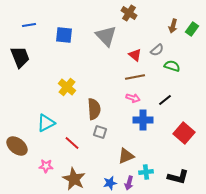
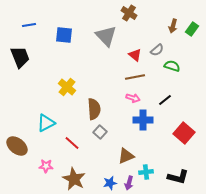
gray square: rotated 24 degrees clockwise
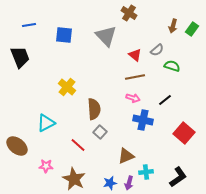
blue cross: rotated 12 degrees clockwise
red line: moved 6 px right, 2 px down
black L-shape: rotated 50 degrees counterclockwise
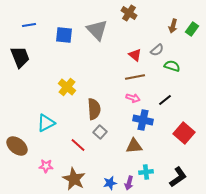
gray triangle: moved 9 px left, 6 px up
brown triangle: moved 8 px right, 10 px up; rotated 18 degrees clockwise
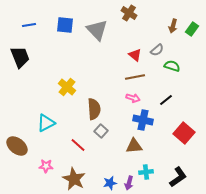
blue square: moved 1 px right, 10 px up
black line: moved 1 px right
gray square: moved 1 px right, 1 px up
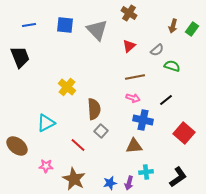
red triangle: moved 6 px left, 9 px up; rotated 40 degrees clockwise
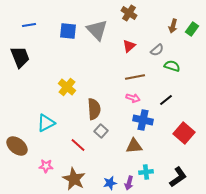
blue square: moved 3 px right, 6 px down
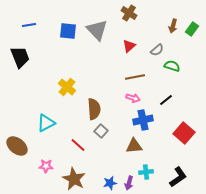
blue cross: rotated 24 degrees counterclockwise
